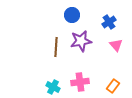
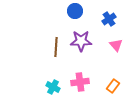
blue circle: moved 3 px right, 4 px up
blue cross: moved 3 px up
purple star: rotated 10 degrees clockwise
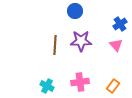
blue cross: moved 11 px right, 5 px down
brown line: moved 1 px left, 2 px up
cyan cross: moved 6 px left, 1 px up
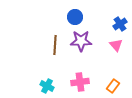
blue circle: moved 6 px down
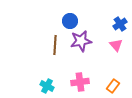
blue circle: moved 5 px left, 4 px down
purple star: rotated 10 degrees counterclockwise
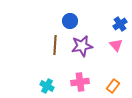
purple star: moved 1 px right, 5 px down
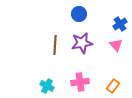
blue circle: moved 9 px right, 7 px up
purple star: moved 3 px up
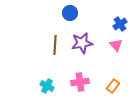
blue circle: moved 9 px left, 1 px up
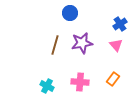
brown line: rotated 12 degrees clockwise
pink cross: rotated 12 degrees clockwise
orange rectangle: moved 7 px up
